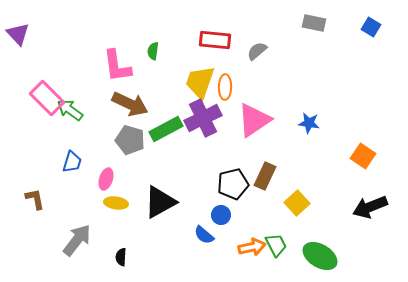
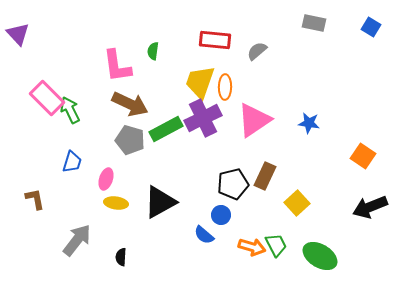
green arrow: rotated 28 degrees clockwise
orange arrow: rotated 28 degrees clockwise
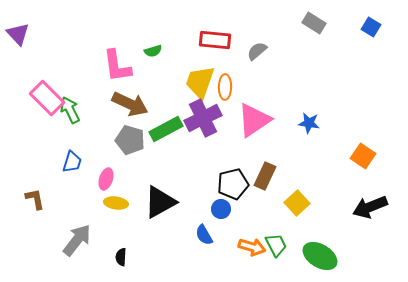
gray rectangle: rotated 20 degrees clockwise
green semicircle: rotated 114 degrees counterclockwise
blue circle: moved 6 px up
blue semicircle: rotated 20 degrees clockwise
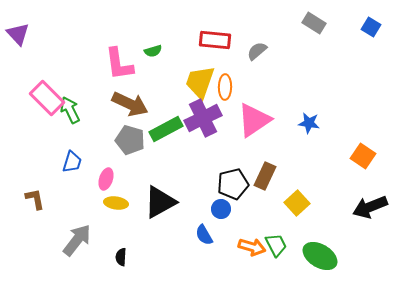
pink L-shape: moved 2 px right, 2 px up
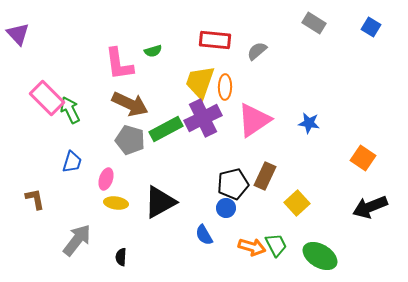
orange square: moved 2 px down
blue circle: moved 5 px right, 1 px up
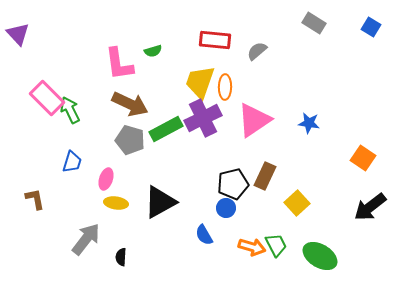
black arrow: rotated 16 degrees counterclockwise
gray arrow: moved 9 px right, 1 px up
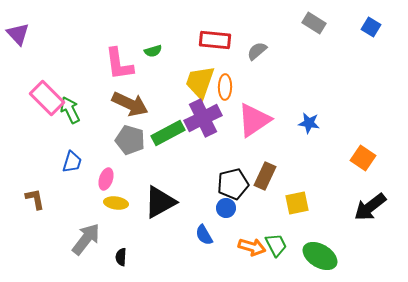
green rectangle: moved 2 px right, 4 px down
yellow square: rotated 30 degrees clockwise
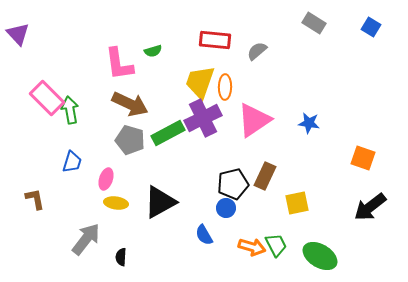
green arrow: rotated 16 degrees clockwise
orange square: rotated 15 degrees counterclockwise
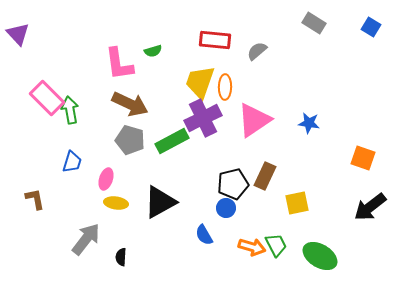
green rectangle: moved 4 px right, 8 px down
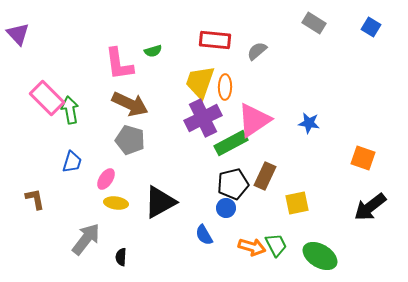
green rectangle: moved 59 px right, 2 px down
pink ellipse: rotated 15 degrees clockwise
